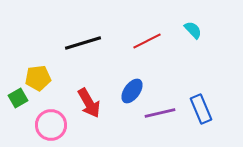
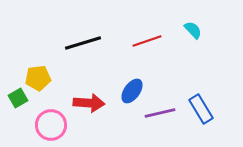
red line: rotated 8 degrees clockwise
red arrow: rotated 56 degrees counterclockwise
blue rectangle: rotated 8 degrees counterclockwise
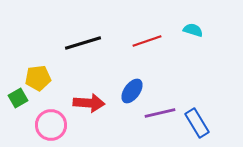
cyan semicircle: rotated 30 degrees counterclockwise
blue rectangle: moved 4 px left, 14 px down
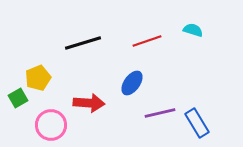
yellow pentagon: rotated 15 degrees counterclockwise
blue ellipse: moved 8 px up
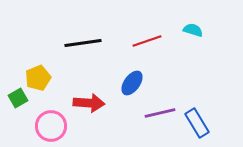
black line: rotated 9 degrees clockwise
pink circle: moved 1 px down
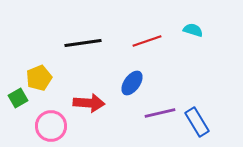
yellow pentagon: moved 1 px right
blue rectangle: moved 1 px up
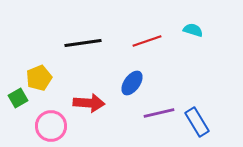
purple line: moved 1 px left
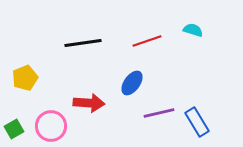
yellow pentagon: moved 14 px left
green square: moved 4 px left, 31 px down
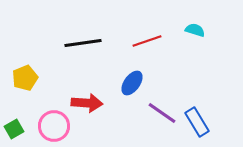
cyan semicircle: moved 2 px right
red arrow: moved 2 px left
purple line: moved 3 px right; rotated 48 degrees clockwise
pink circle: moved 3 px right
